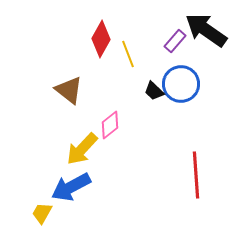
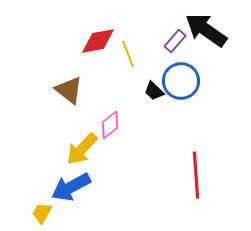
red diamond: moved 3 px left, 2 px down; rotated 51 degrees clockwise
blue circle: moved 3 px up
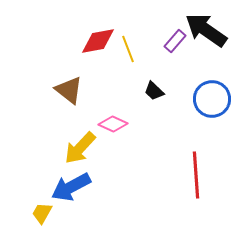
yellow line: moved 5 px up
blue circle: moved 31 px right, 18 px down
pink diamond: moved 3 px right, 1 px up; rotated 64 degrees clockwise
yellow arrow: moved 2 px left, 1 px up
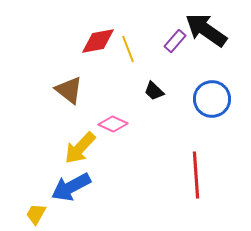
yellow trapezoid: moved 6 px left, 1 px down
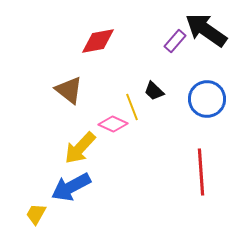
yellow line: moved 4 px right, 58 px down
blue circle: moved 5 px left
red line: moved 5 px right, 3 px up
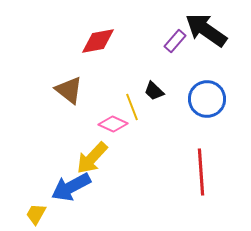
yellow arrow: moved 12 px right, 10 px down
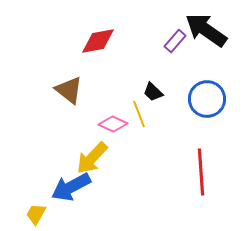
black trapezoid: moved 1 px left, 1 px down
yellow line: moved 7 px right, 7 px down
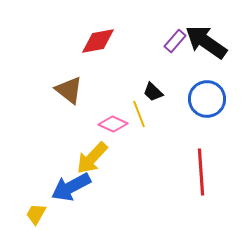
black arrow: moved 12 px down
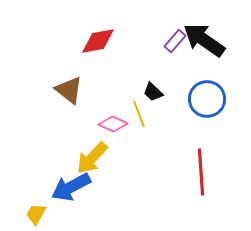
black arrow: moved 2 px left, 2 px up
